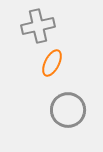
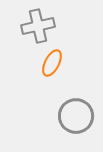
gray circle: moved 8 px right, 6 px down
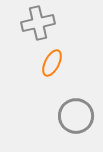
gray cross: moved 3 px up
